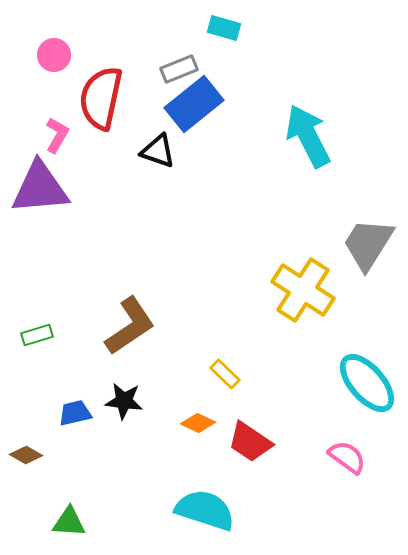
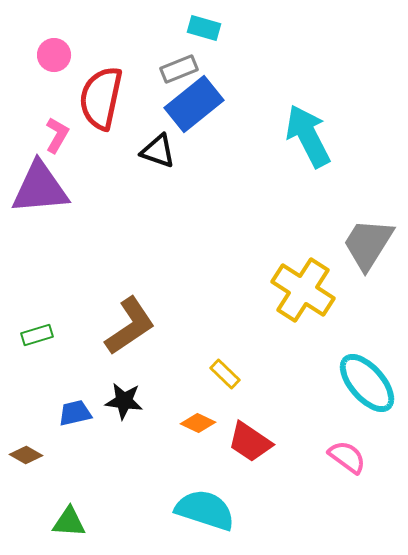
cyan rectangle: moved 20 px left
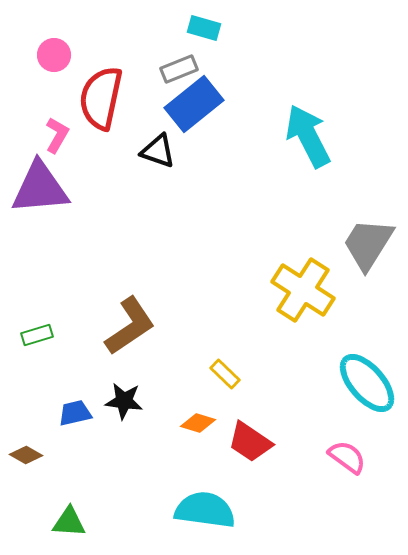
orange diamond: rotated 8 degrees counterclockwise
cyan semicircle: rotated 10 degrees counterclockwise
